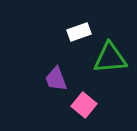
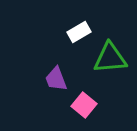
white rectangle: rotated 10 degrees counterclockwise
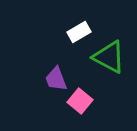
green triangle: moved 1 px left, 1 px up; rotated 33 degrees clockwise
pink square: moved 4 px left, 4 px up
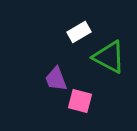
pink square: rotated 25 degrees counterclockwise
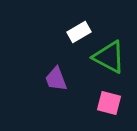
pink square: moved 29 px right, 2 px down
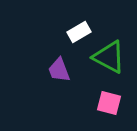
purple trapezoid: moved 3 px right, 9 px up
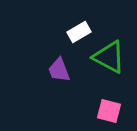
pink square: moved 8 px down
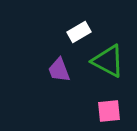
green triangle: moved 1 px left, 4 px down
pink square: rotated 20 degrees counterclockwise
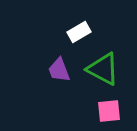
green triangle: moved 5 px left, 8 px down
